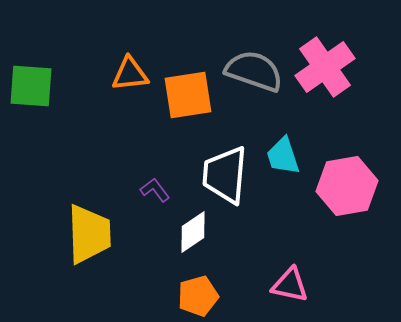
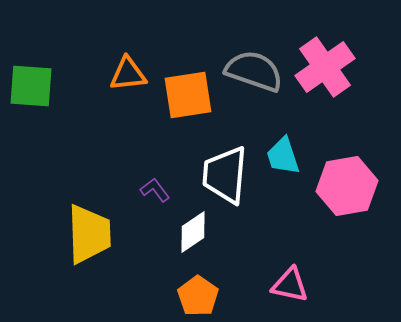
orange triangle: moved 2 px left
orange pentagon: rotated 21 degrees counterclockwise
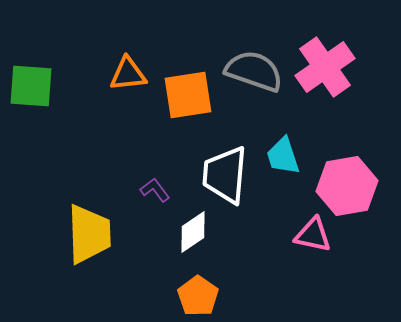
pink triangle: moved 23 px right, 50 px up
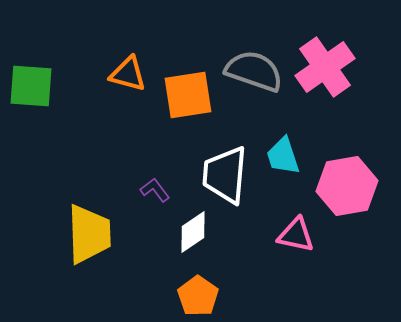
orange triangle: rotated 21 degrees clockwise
pink triangle: moved 17 px left
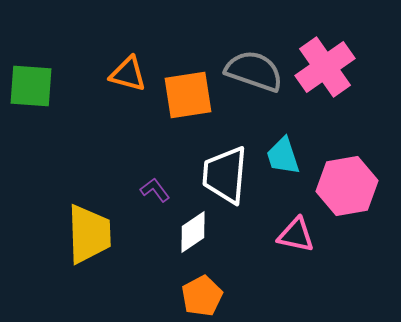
orange pentagon: moved 4 px right; rotated 9 degrees clockwise
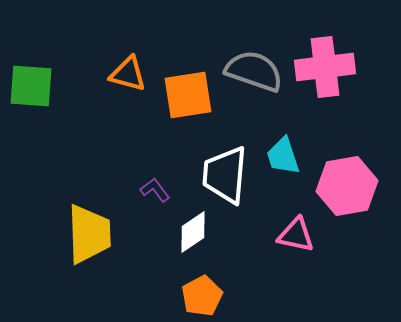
pink cross: rotated 28 degrees clockwise
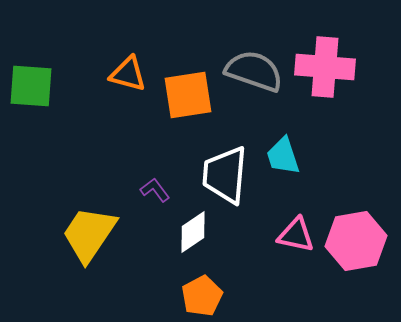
pink cross: rotated 12 degrees clockwise
pink hexagon: moved 9 px right, 55 px down
yellow trapezoid: rotated 144 degrees counterclockwise
